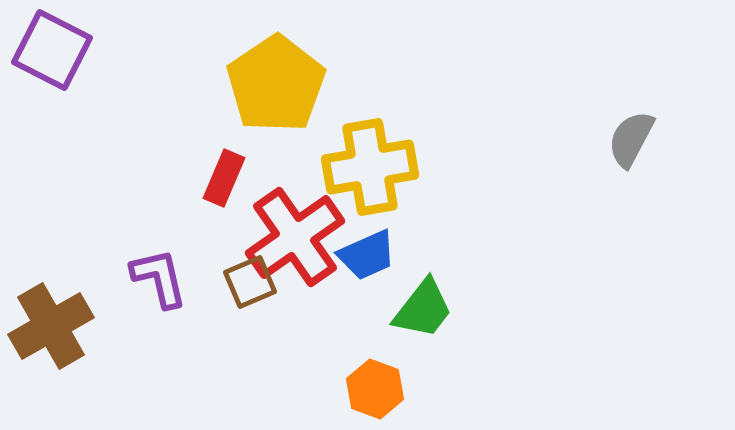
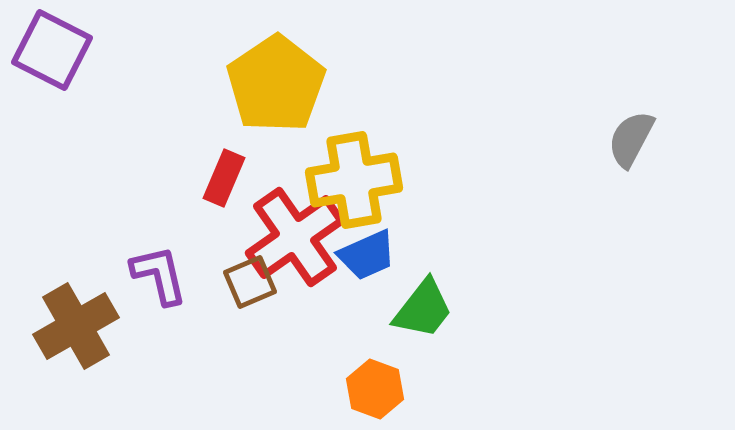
yellow cross: moved 16 px left, 13 px down
purple L-shape: moved 3 px up
brown cross: moved 25 px right
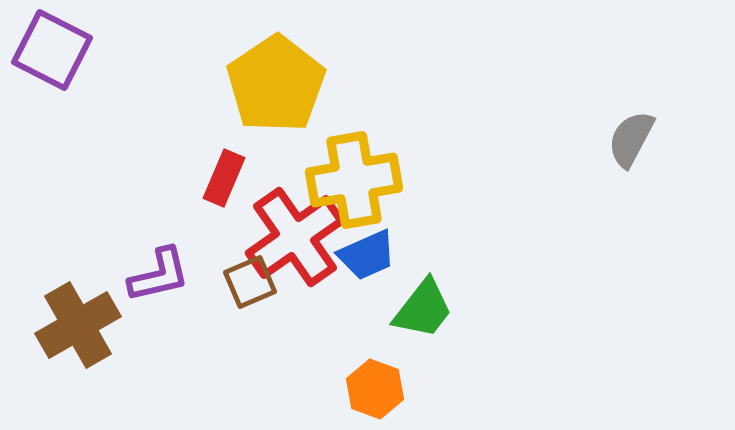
purple L-shape: rotated 90 degrees clockwise
brown cross: moved 2 px right, 1 px up
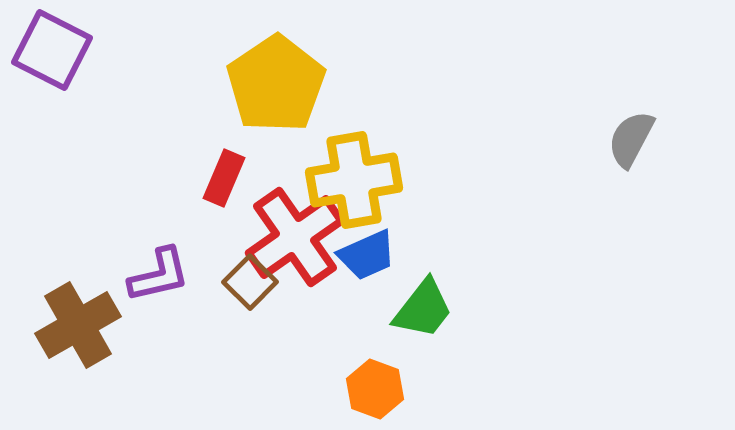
brown square: rotated 22 degrees counterclockwise
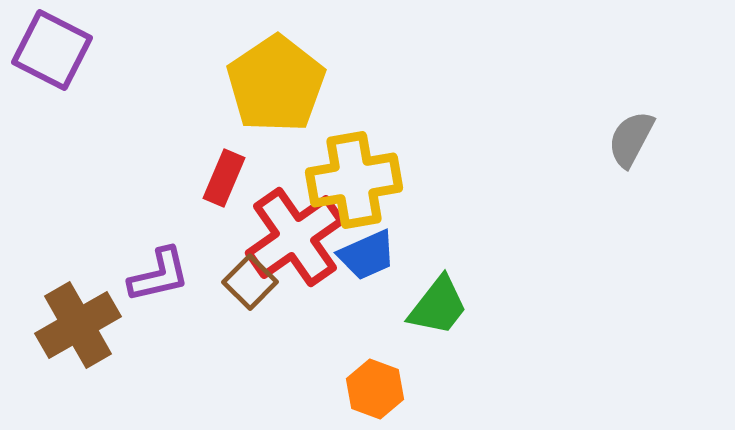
green trapezoid: moved 15 px right, 3 px up
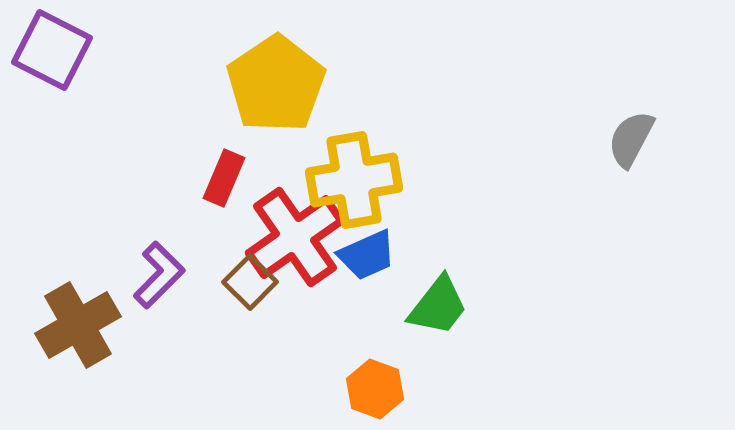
purple L-shape: rotated 32 degrees counterclockwise
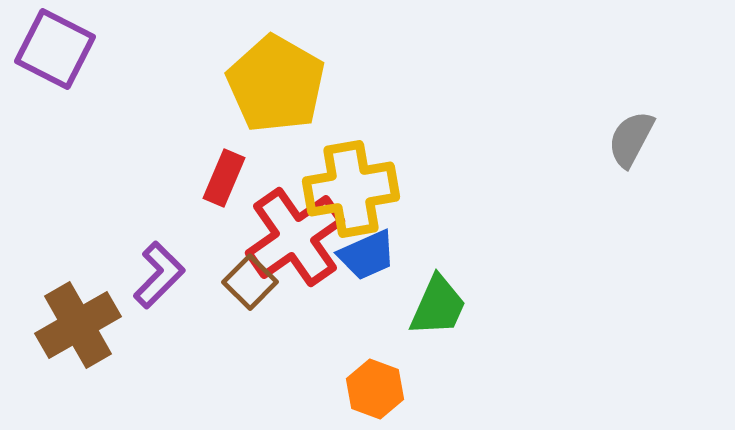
purple square: moved 3 px right, 1 px up
yellow pentagon: rotated 8 degrees counterclockwise
yellow cross: moved 3 px left, 9 px down
green trapezoid: rotated 14 degrees counterclockwise
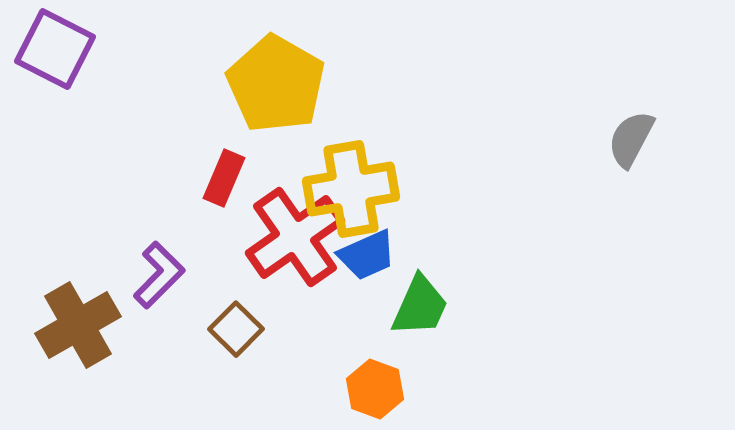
brown square: moved 14 px left, 47 px down
green trapezoid: moved 18 px left
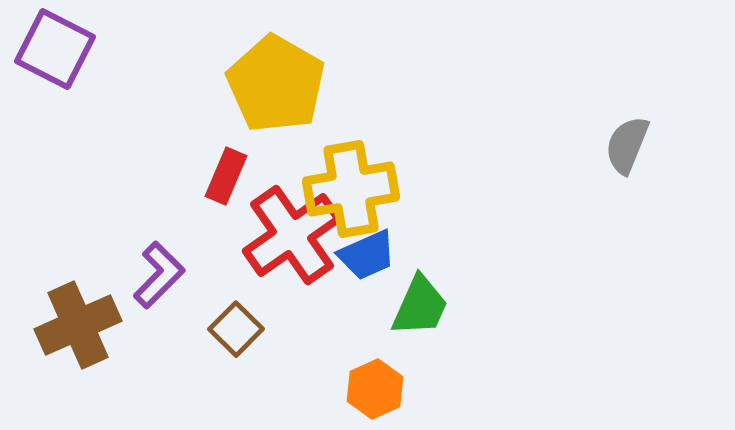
gray semicircle: moved 4 px left, 6 px down; rotated 6 degrees counterclockwise
red rectangle: moved 2 px right, 2 px up
red cross: moved 3 px left, 2 px up
brown cross: rotated 6 degrees clockwise
orange hexagon: rotated 16 degrees clockwise
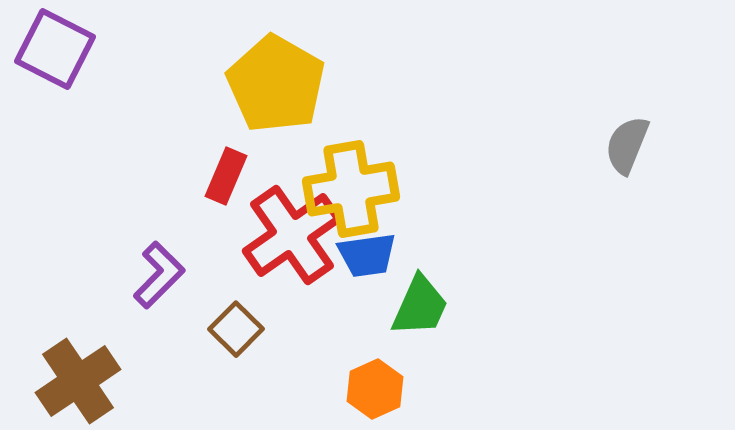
blue trapezoid: rotated 16 degrees clockwise
brown cross: moved 56 px down; rotated 10 degrees counterclockwise
